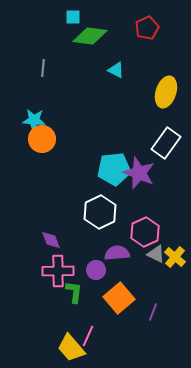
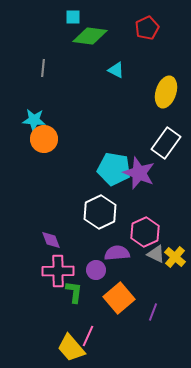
orange circle: moved 2 px right
cyan pentagon: rotated 16 degrees clockwise
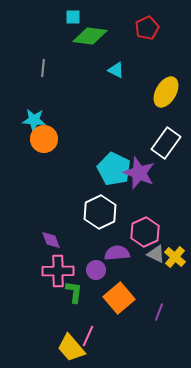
yellow ellipse: rotated 12 degrees clockwise
cyan pentagon: rotated 16 degrees clockwise
purple line: moved 6 px right
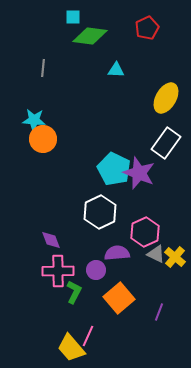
cyan triangle: rotated 24 degrees counterclockwise
yellow ellipse: moved 6 px down
orange circle: moved 1 px left
green L-shape: rotated 20 degrees clockwise
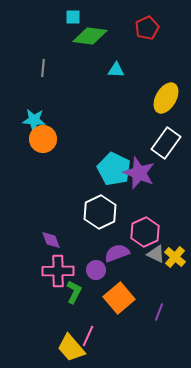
purple semicircle: rotated 15 degrees counterclockwise
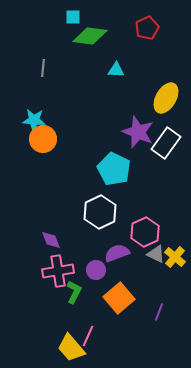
purple star: moved 1 px left, 41 px up
pink cross: rotated 8 degrees counterclockwise
